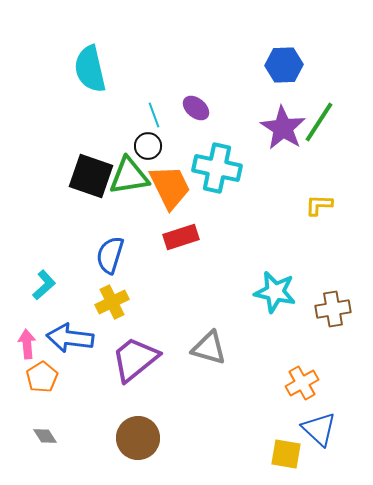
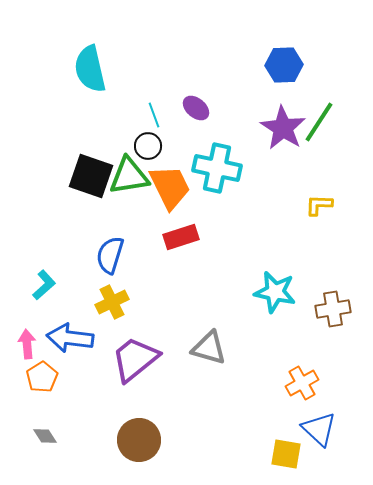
brown circle: moved 1 px right, 2 px down
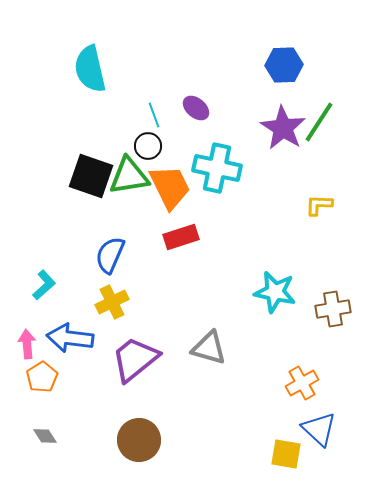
blue semicircle: rotated 6 degrees clockwise
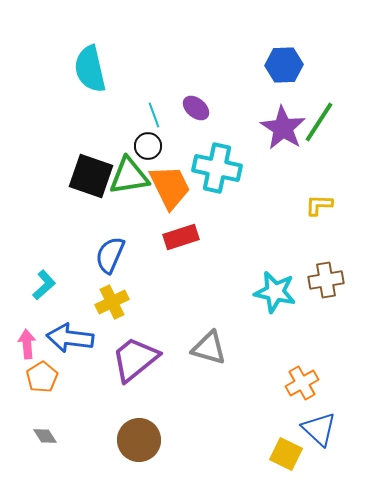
brown cross: moved 7 px left, 29 px up
yellow square: rotated 16 degrees clockwise
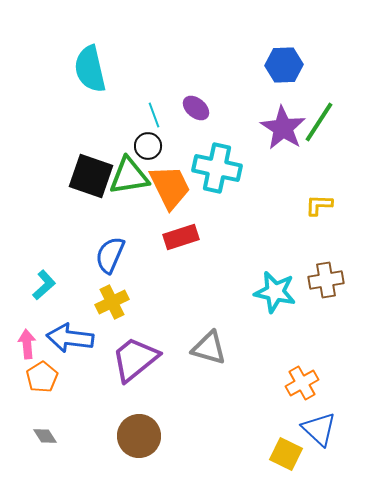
brown circle: moved 4 px up
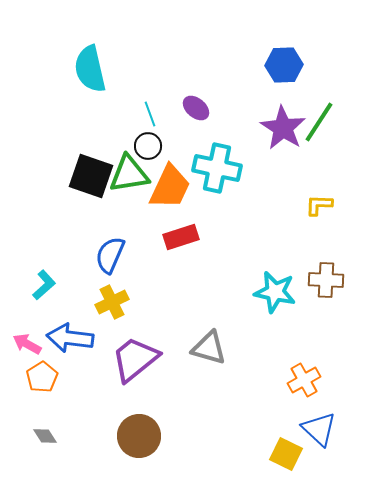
cyan line: moved 4 px left, 1 px up
green triangle: moved 2 px up
orange trapezoid: rotated 51 degrees clockwise
brown cross: rotated 12 degrees clockwise
pink arrow: rotated 56 degrees counterclockwise
orange cross: moved 2 px right, 3 px up
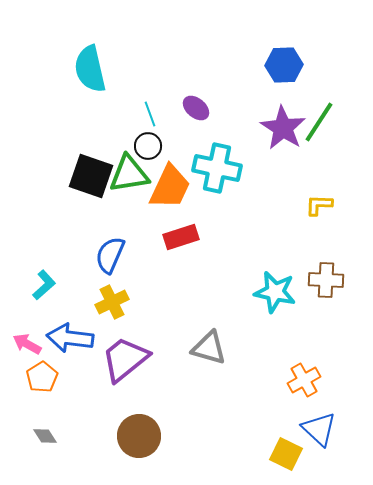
purple trapezoid: moved 10 px left
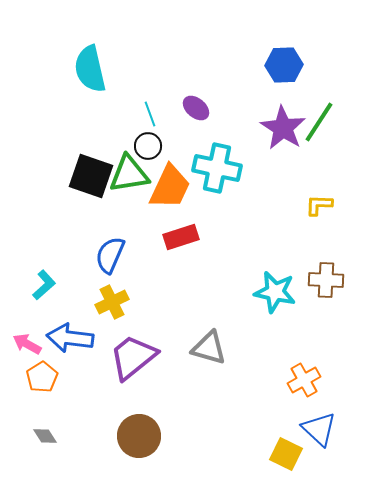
purple trapezoid: moved 8 px right, 2 px up
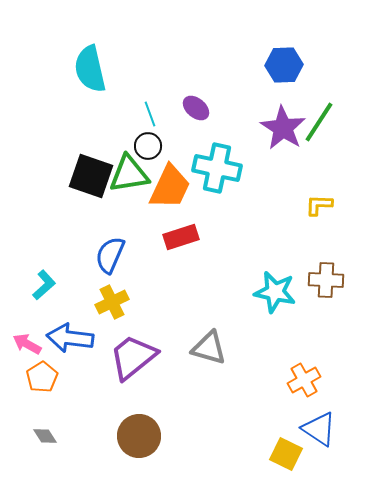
blue triangle: rotated 9 degrees counterclockwise
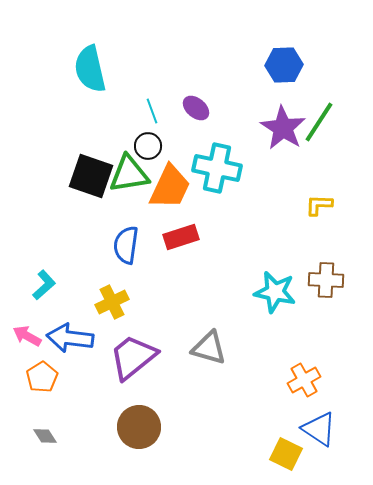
cyan line: moved 2 px right, 3 px up
blue semicircle: moved 16 px right, 10 px up; rotated 15 degrees counterclockwise
pink arrow: moved 8 px up
brown circle: moved 9 px up
